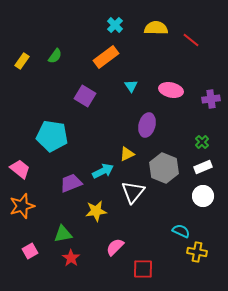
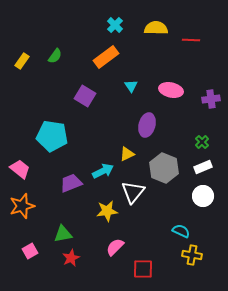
red line: rotated 36 degrees counterclockwise
yellow star: moved 11 px right
yellow cross: moved 5 px left, 3 px down
red star: rotated 12 degrees clockwise
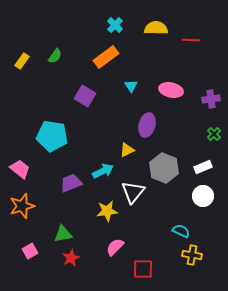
green cross: moved 12 px right, 8 px up
yellow triangle: moved 4 px up
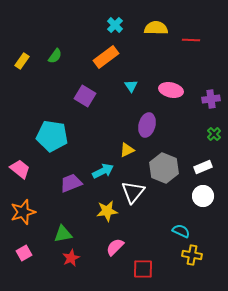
orange star: moved 1 px right, 6 px down
pink square: moved 6 px left, 2 px down
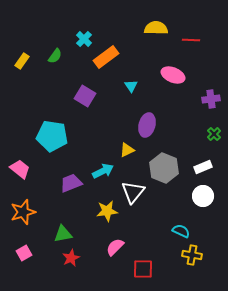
cyan cross: moved 31 px left, 14 px down
pink ellipse: moved 2 px right, 15 px up; rotated 10 degrees clockwise
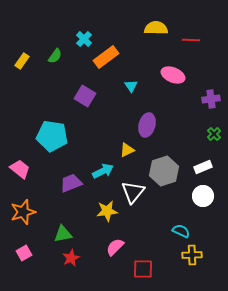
gray hexagon: moved 3 px down; rotated 20 degrees clockwise
yellow cross: rotated 12 degrees counterclockwise
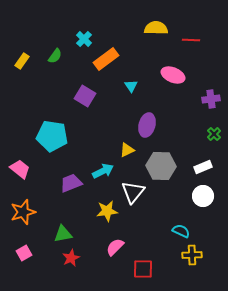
orange rectangle: moved 2 px down
gray hexagon: moved 3 px left, 5 px up; rotated 20 degrees clockwise
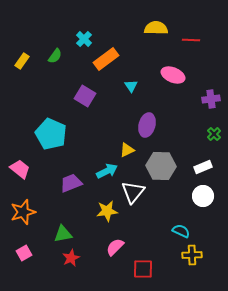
cyan pentagon: moved 1 px left, 2 px up; rotated 16 degrees clockwise
cyan arrow: moved 4 px right
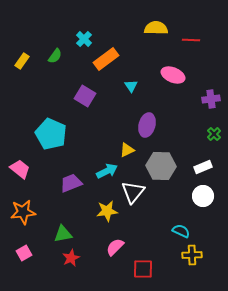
orange star: rotated 10 degrees clockwise
